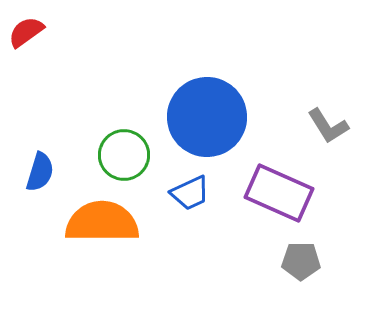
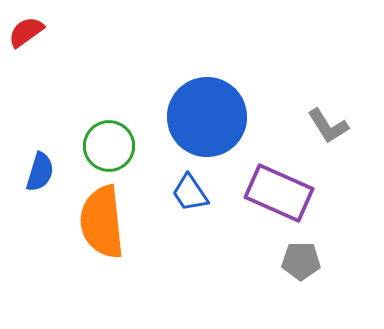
green circle: moved 15 px left, 9 px up
blue trapezoid: rotated 81 degrees clockwise
orange semicircle: rotated 96 degrees counterclockwise
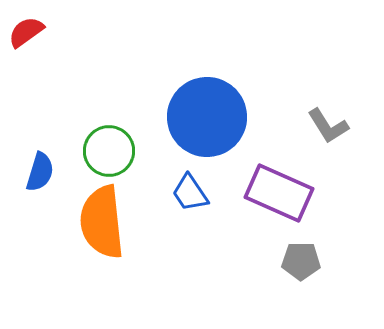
green circle: moved 5 px down
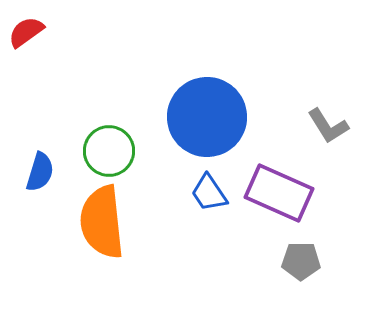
blue trapezoid: moved 19 px right
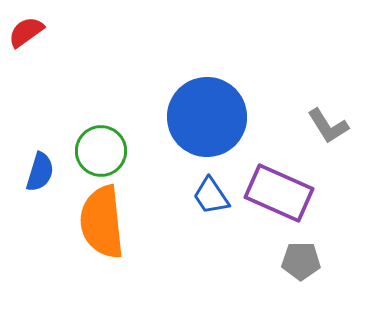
green circle: moved 8 px left
blue trapezoid: moved 2 px right, 3 px down
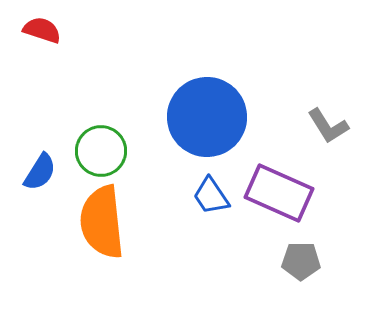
red semicircle: moved 16 px right, 2 px up; rotated 54 degrees clockwise
blue semicircle: rotated 15 degrees clockwise
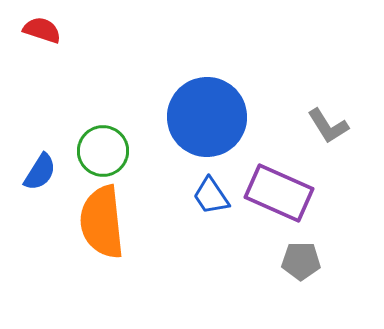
green circle: moved 2 px right
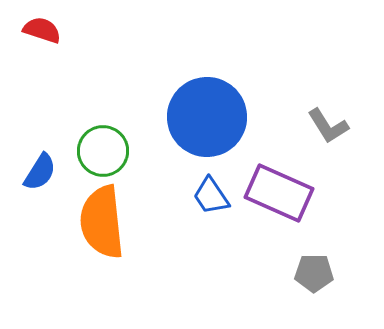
gray pentagon: moved 13 px right, 12 px down
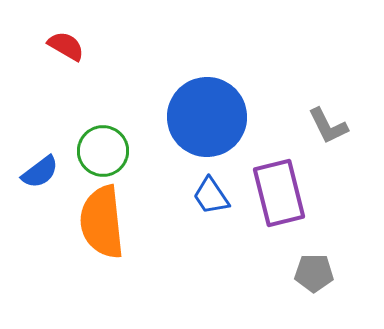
red semicircle: moved 24 px right, 16 px down; rotated 12 degrees clockwise
gray L-shape: rotated 6 degrees clockwise
blue semicircle: rotated 21 degrees clockwise
purple rectangle: rotated 52 degrees clockwise
